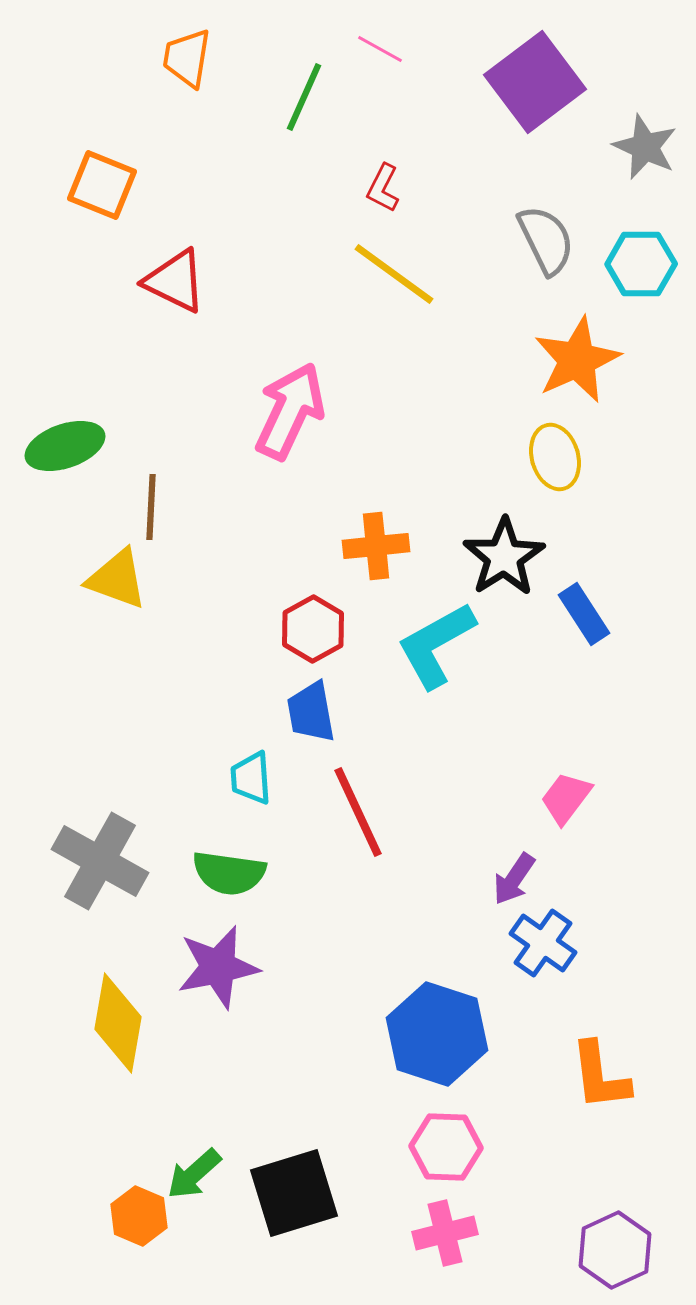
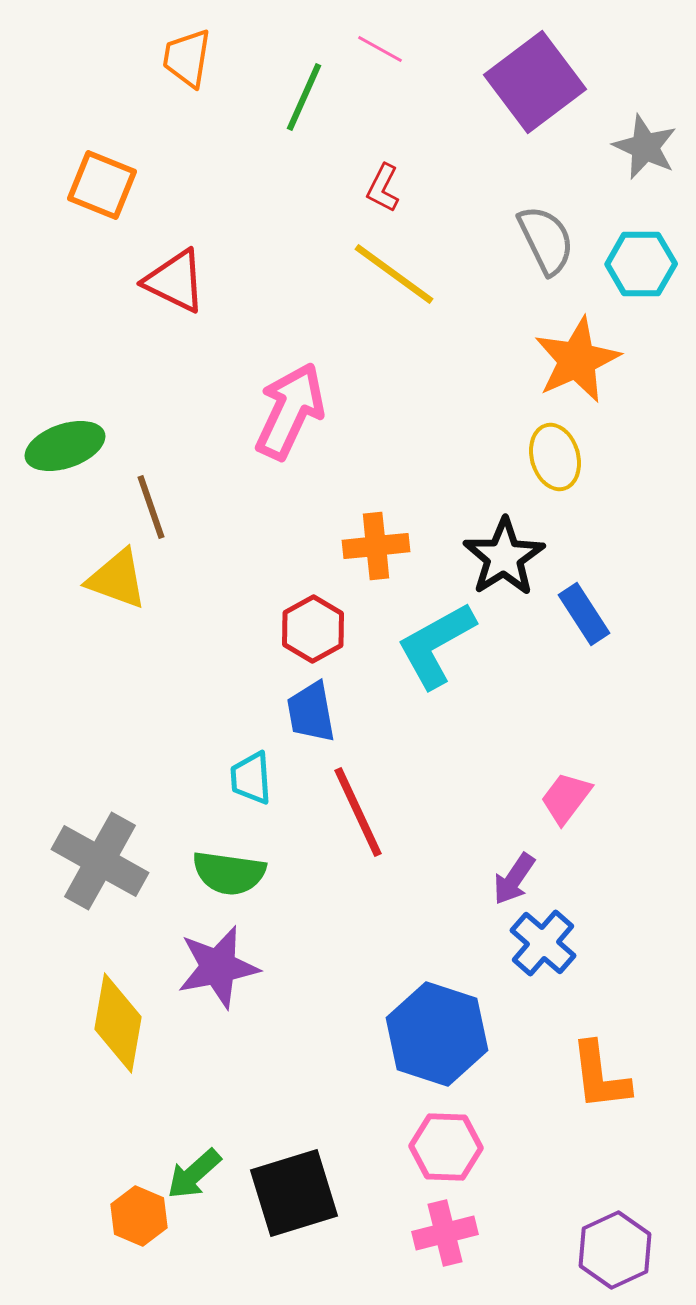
brown line: rotated 22 degrees counterclockwise
blue cross: rotated 6 degrees clockwise
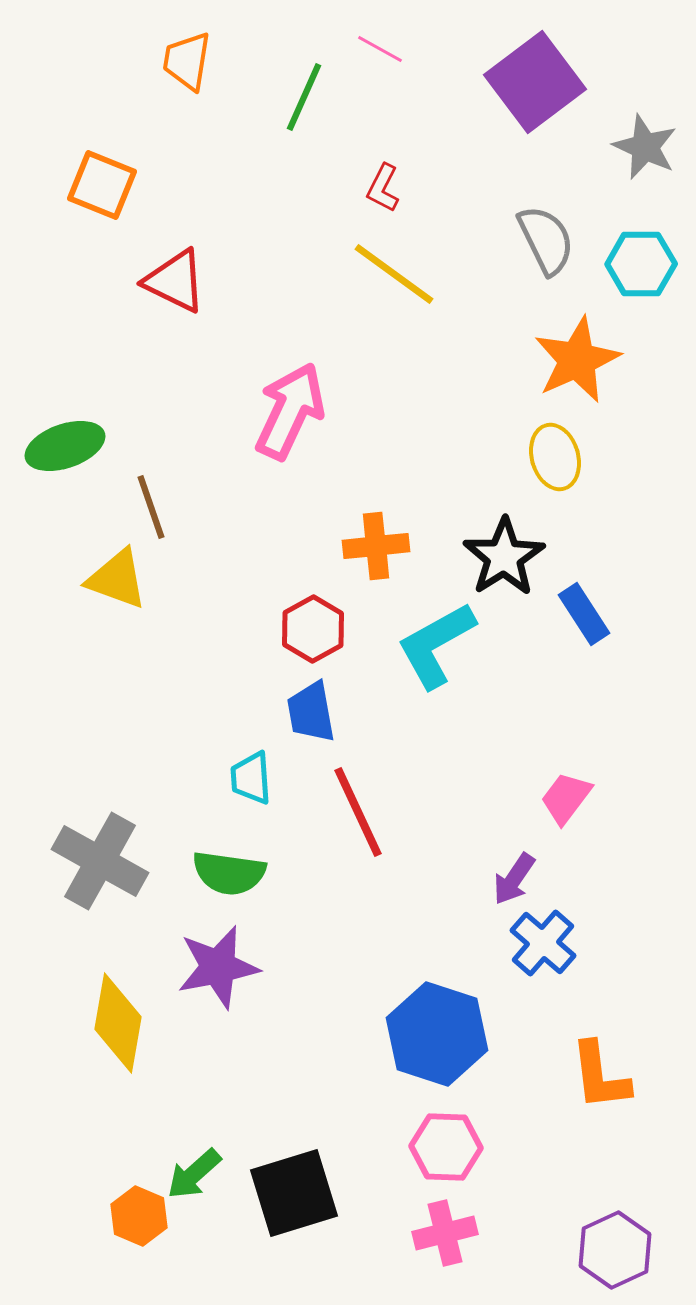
orange trapezoid: moved 3 px down
